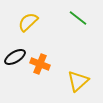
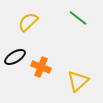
orange cross: moved 1 px right, 3 px down
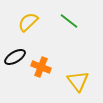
green line: moved 9 px left, 3 px down
yellow triangle: rotated 25 degrees counterclockwise
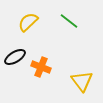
yellow triangle: moved 4 px right
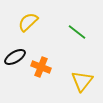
green line: moved 8 px right, 11 px down
yellow triangle: rotated 15 degrees clockwise
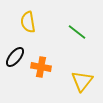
yellow semicircle: rotated 55 degrees counterclockwise
black ellipse: rotated 20 degrees counterclockwise
orange cross: rotated 12 degrees counterclockwise
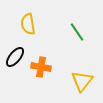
yellow semicircle: moved 2 px down
green line: rotated 18 degrees clockwise
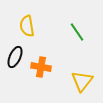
yellow semicircle: moved 1 px left, 2 px down
black ellipse: rotated 15 degrees counterclockwise
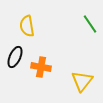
green line: moved 13 px right, 8 px up
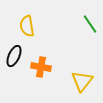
black ellipse: moved 1 px left, 1 px up
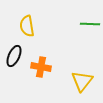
green line: rotated 54 degrees counterclockwise
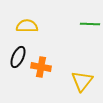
yellow semicircle: rotated 100 degrees clockwise
black ellipse: moved 4 px right, 1 px down
